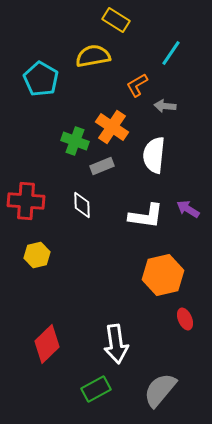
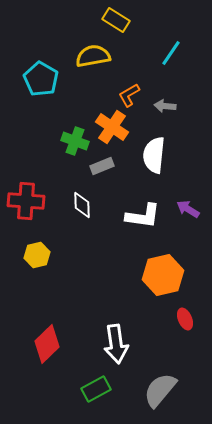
orange L-shape: moved 8 px left, 10 px down
white L-shape: moved 3 px left
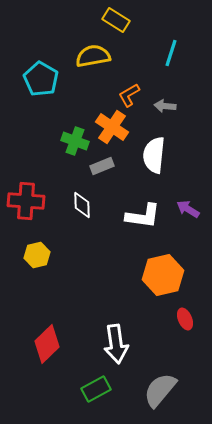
cyan line: rotated 16 degrees counterclockwise
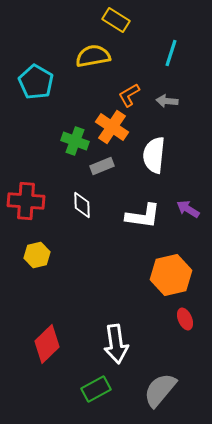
cyan pentagon: moved 5 px left, 3 px down
gray arrow: moved 2 px right, 5 px up
orange hexagon: moved 8 px right
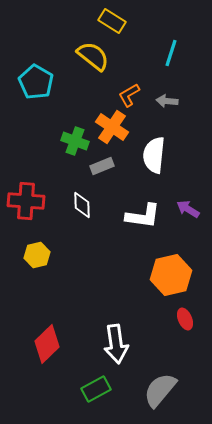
yellow rectangle: moved 4 px left, 1 px down
yellow semicircle: rotated 48 degrees clockwise
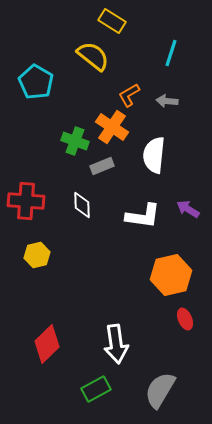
gray semicircle: rotated 9 degrees counterclockwise
